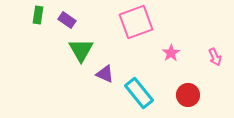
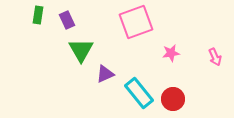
purple rectangle: rotated 30 degrees clockwise
pink star: rotated 24 degrees clockwise
purple triangle: rotated 48 degrees counterclockwise
red circle: moved 15 px left, 4 px down
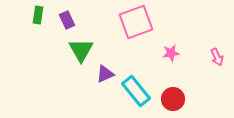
pink arrow: moved 2 px right
cyan rectangle: moved 3 px left, 2 px up
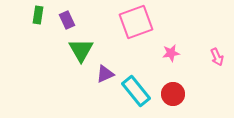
red circle: moved 5 px up
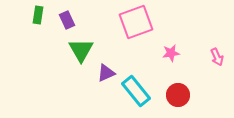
purple triangle: moved 1 px right, 1 px up
red circle: moved 5 px right, 1 px down
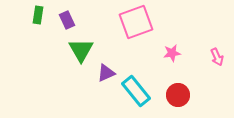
pink star: moved 1 px right
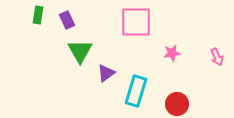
pink square: rotated 20 degrees clockwise
green triangle: moved 1 px left, 1 px down
purple triangle: rotated 12 degrees counterclockwise
cyan rectangle: rotated 56 degrees clockwise
red circle: moved 1 px left, 9 px down
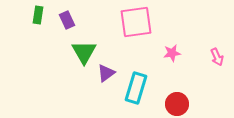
pink square: rotated 8 degrees counterclockwise
green triangle: moved 4 px right, 1 px down
cyan rectangle: moved 3 px up
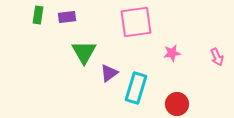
purple rectangle: moved 3 px up; rotated 72 degrees counterclockwise
purple triangle: moved 3 px right
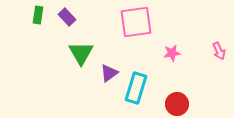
purple rectangle: rotated 54 degrees clockwise
green triangle: moved 3 px left, 1 px down
pink arrow: moved 2 px right, 6 px up
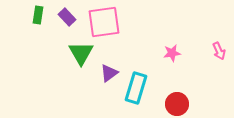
pink square: moved 32 px left
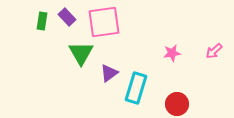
green rectangle: moved 4 px right, 6 px down
pink arrow: moved 5 px left; rotated 72 degrees clockwise
